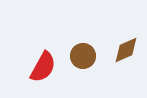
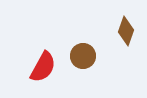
brown diamond: moved 19 px up; rotated 48 degrees counterclockwise
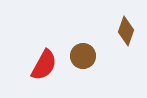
red semicircle: moved 1 px right, 2 px up
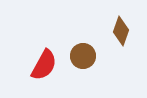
brown diamond: moved 5 px left
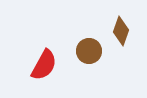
brown circle: moved 6 px right, 5 px up
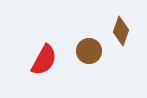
red semicircle: moved 5 px up
